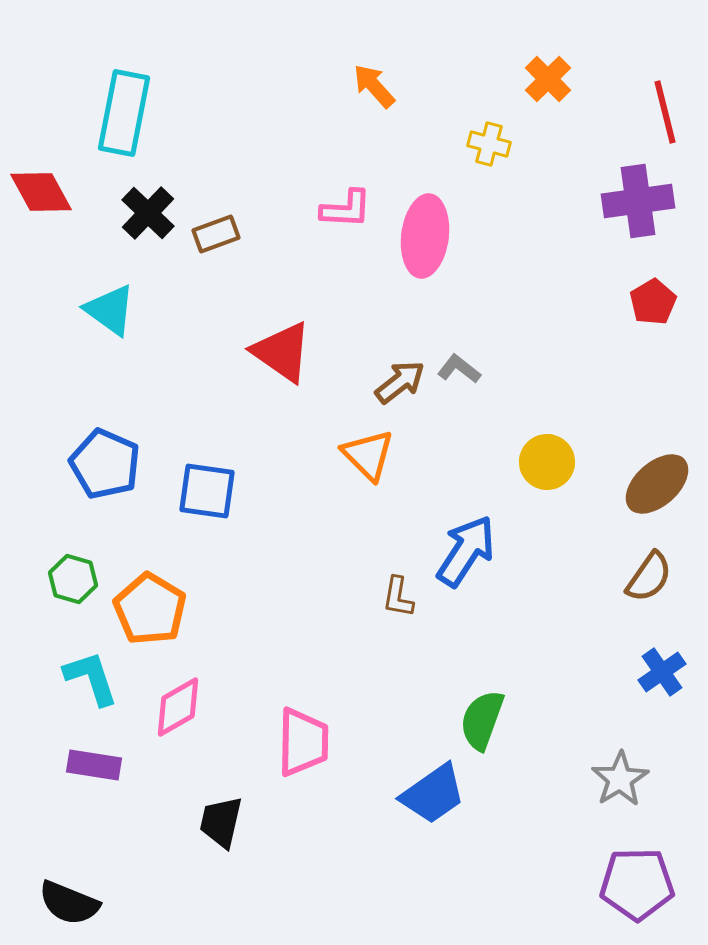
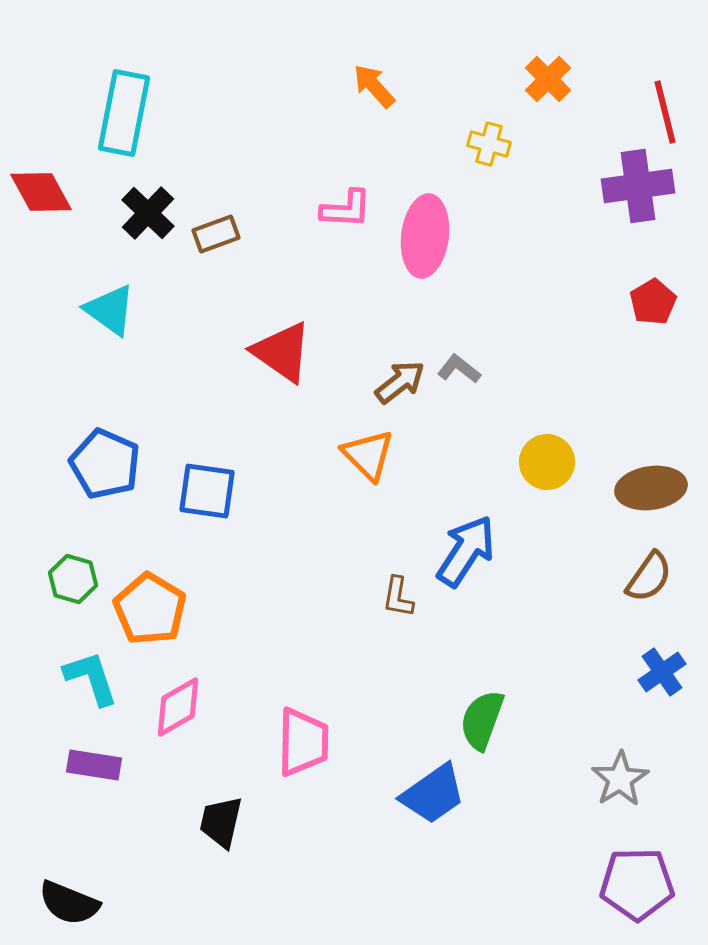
purple cross: moved 15 px up
brown ellipse: moved 6 px left, 4 px down; rotated 34 degrees clockwise
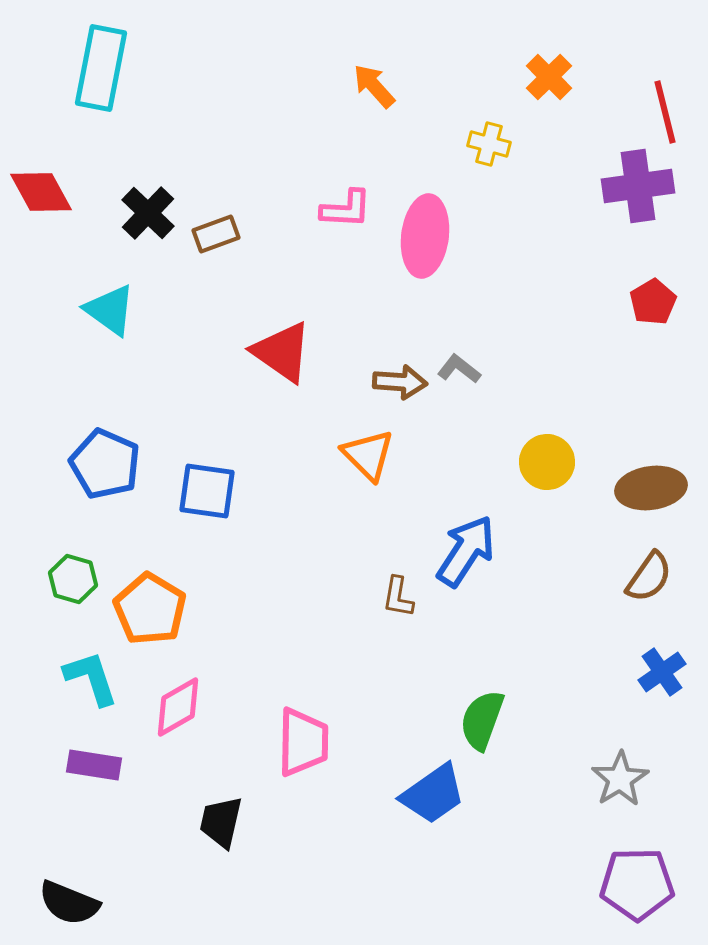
orange cross: moved 1 px right, 2 px up
cyan rectangle: moved 23 px left, 45 px up
brown arrow: rotated 42 degrees clockwise
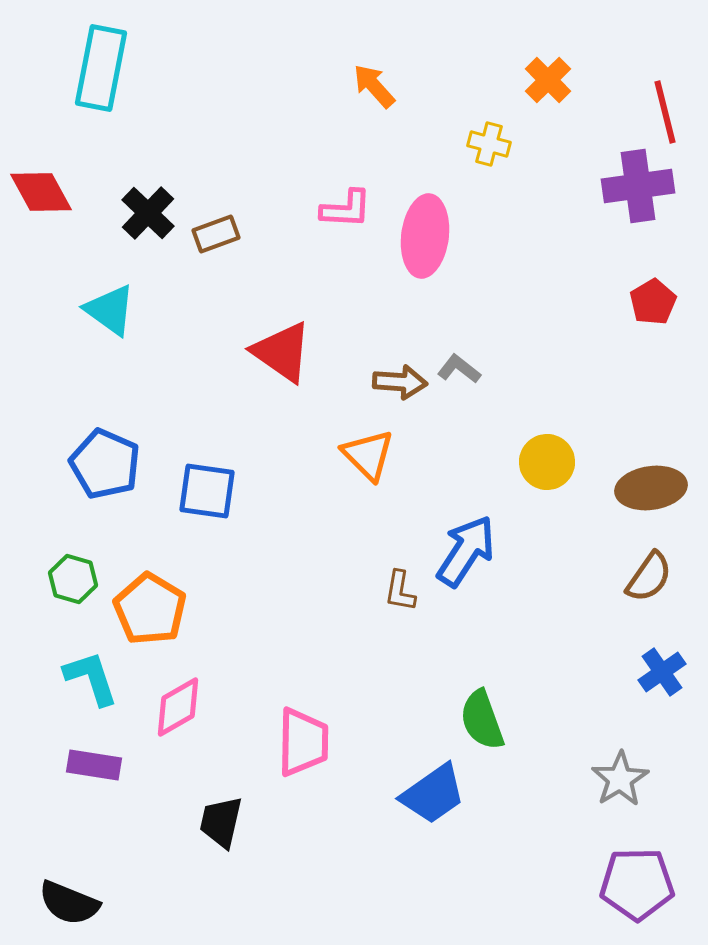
orange cross: moved 1 px left, 3 px down
brown L-shape: moved 2 px right, 6 px up
green semicircle: rotated 40 degrees counterclockwise
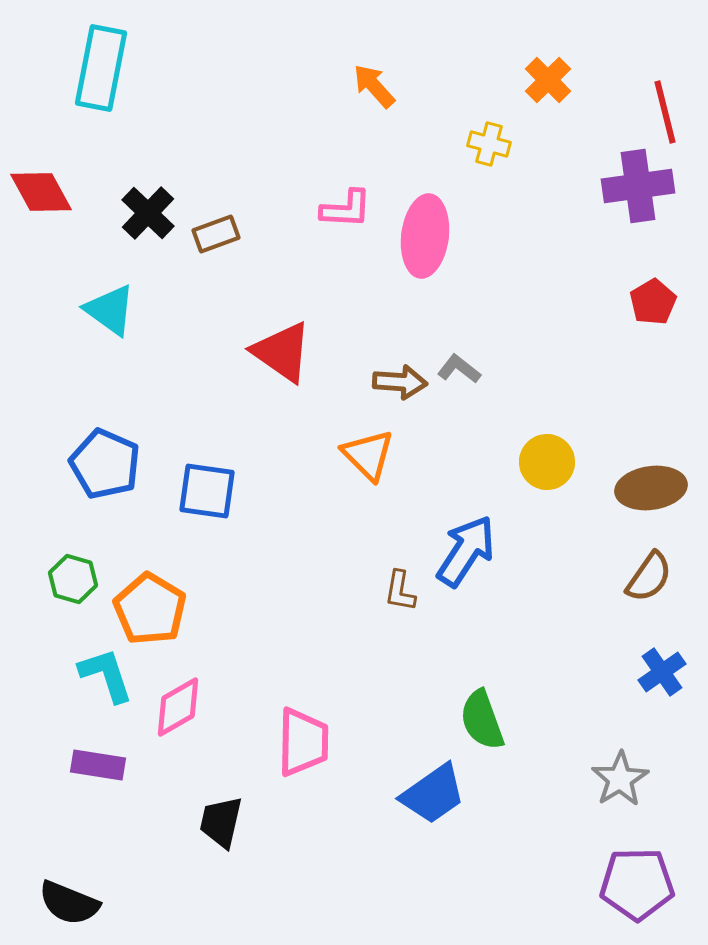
cyan L-shape: moved 15 px right, 3 px up
purple rectangle: moved 4 px right
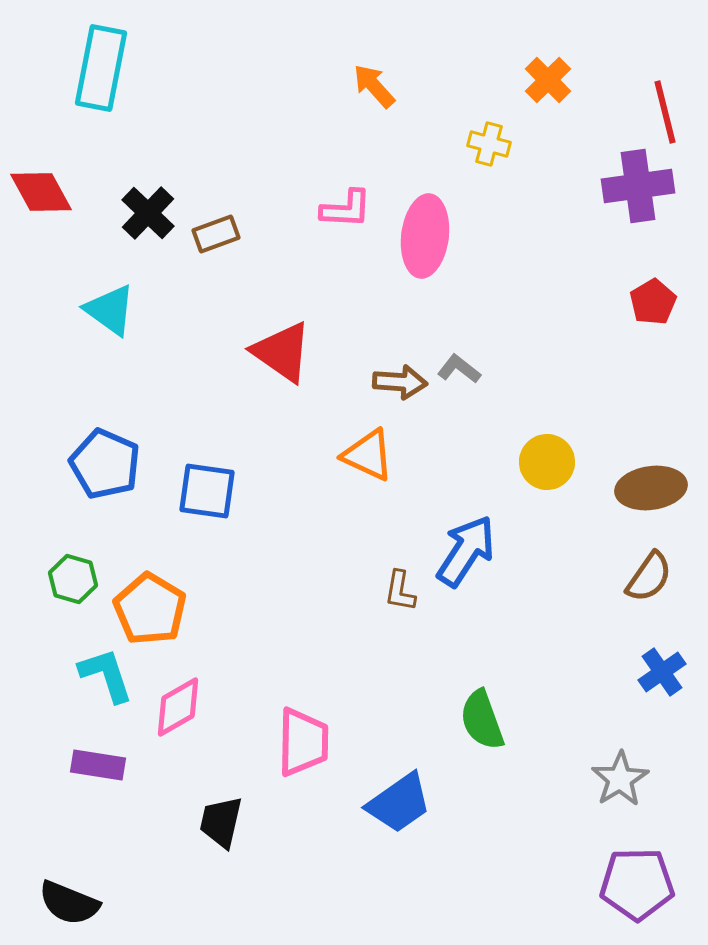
orange triangle: rotated 20 degrees counterclockwise
blue trapezoid: moved 34 px left, 9 px down
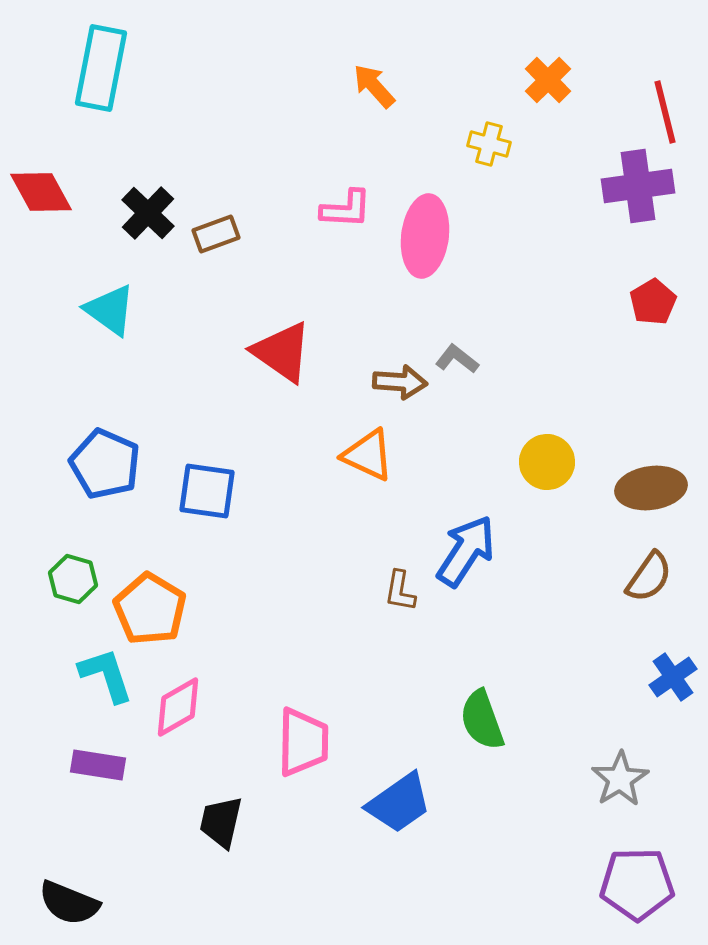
gray L-shape: moved 2 px left, 10 px up
blue cross: moved 11 px right, 5 px down
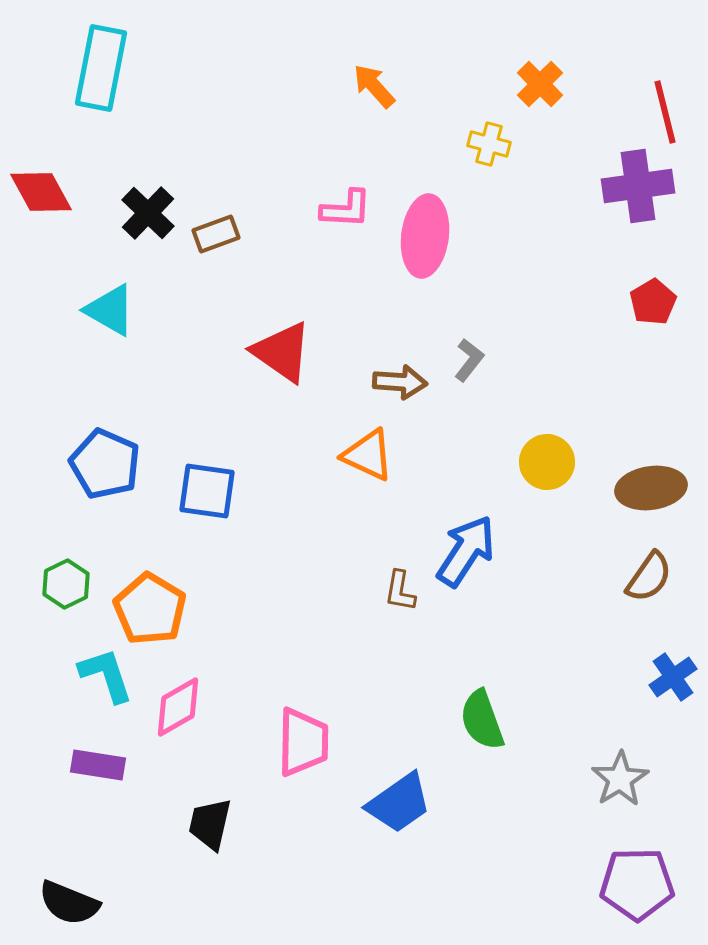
orange cross: moved 8 px left, 4 px down
cyan triangle: rotated 6 degrees counterclockwise
gray L-shape: moved 12 px right, 1 px down; rotated 90 degrees clockwise
green hexagon: moved 7 px left, 5 px down; rotated 18 degrees clockwise
black trapezoid: moved 11 px left, 2 px down
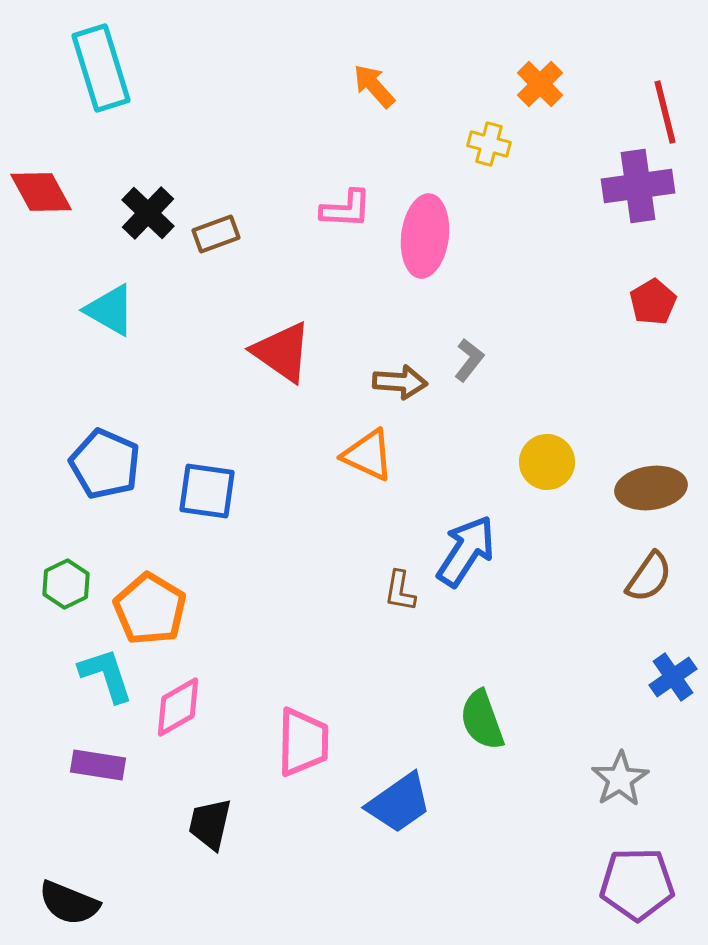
cyan rectangle: rotated 28 degrees counterclockwise
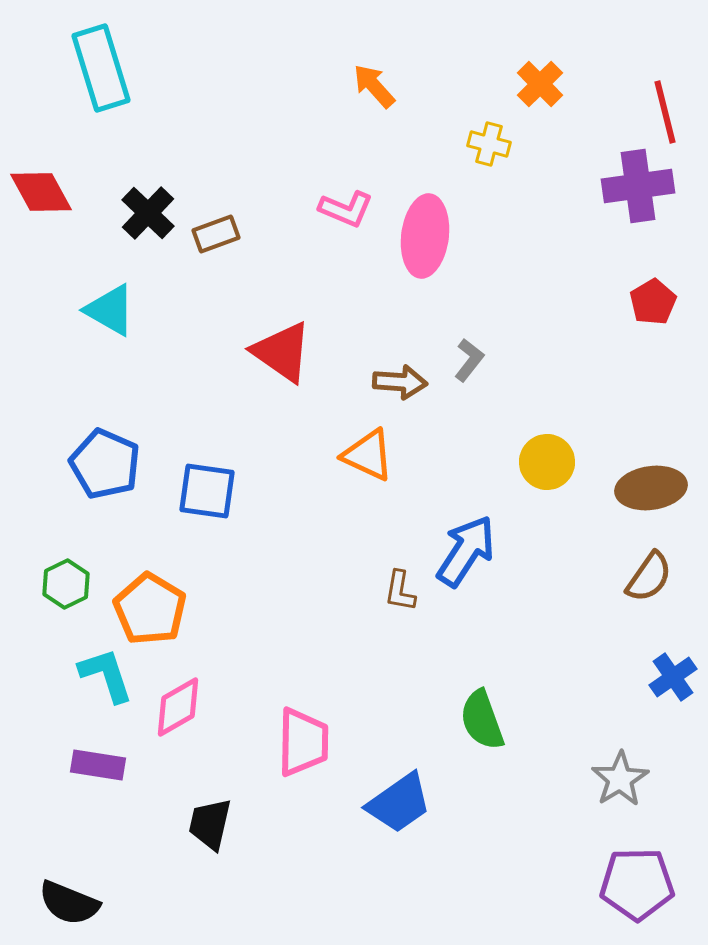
pink L-shape: rotated 20 degrees clockwise
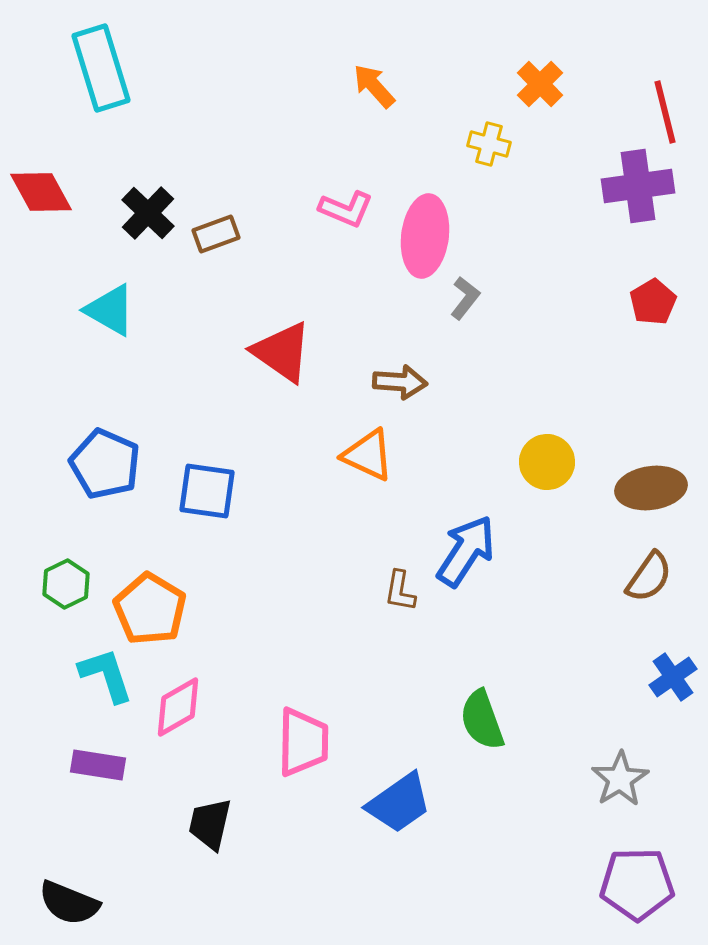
gray L-shape: moved 4 px left, 62 px up
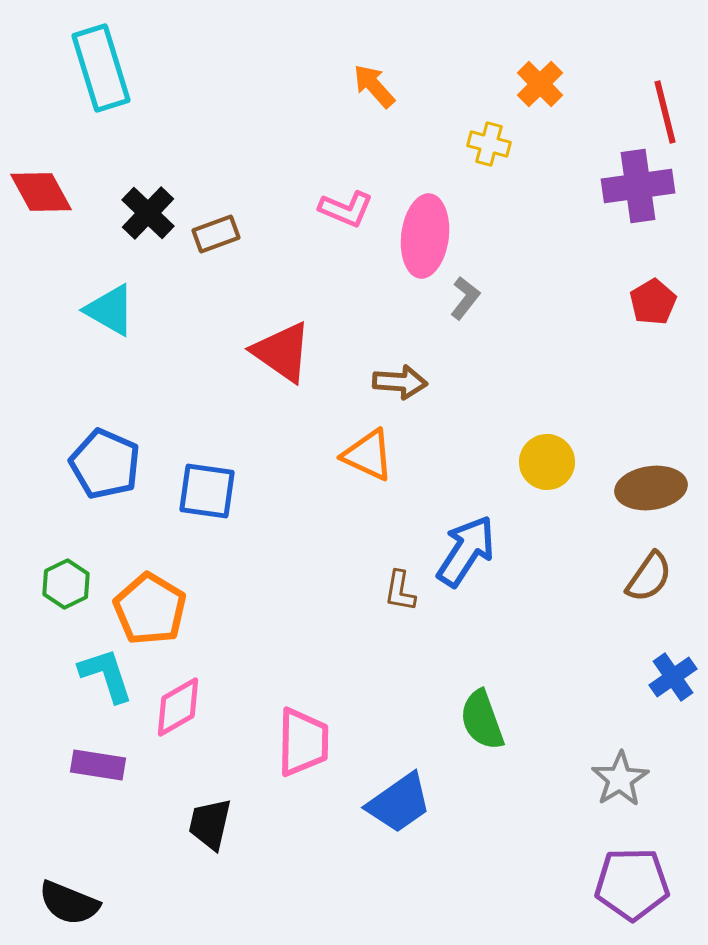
purple pentagon: moved 5 px left
